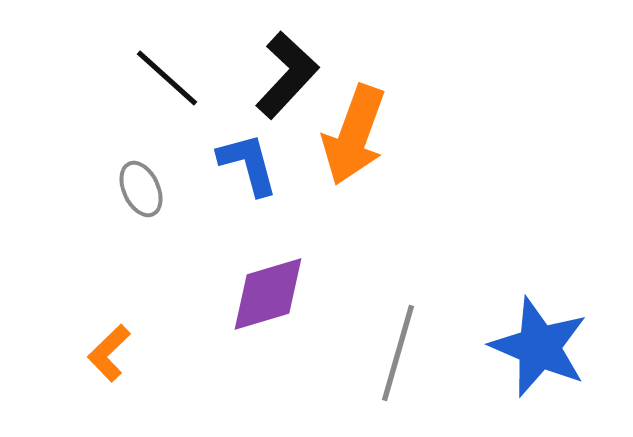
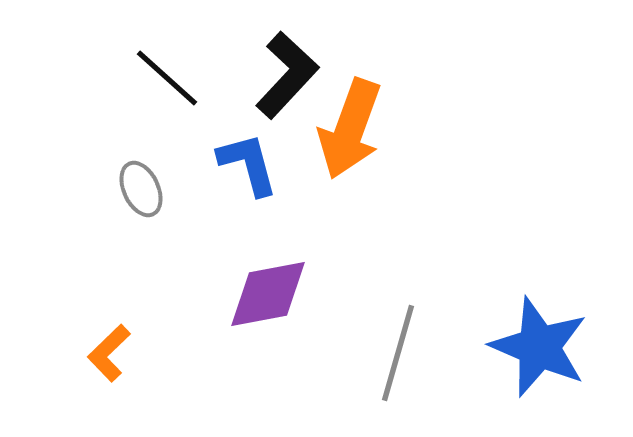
orange arrow: moved 4 px left, 6 px up
purple diamond: rotated 6 degrees clockwise
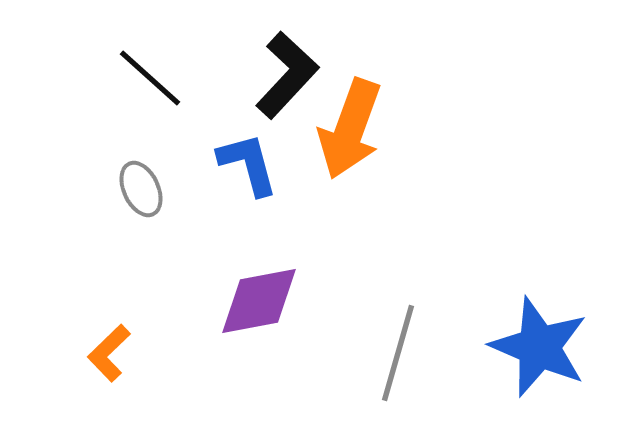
black line: moved 17 px left
purple diamond: moved 9 px left, 7 px down
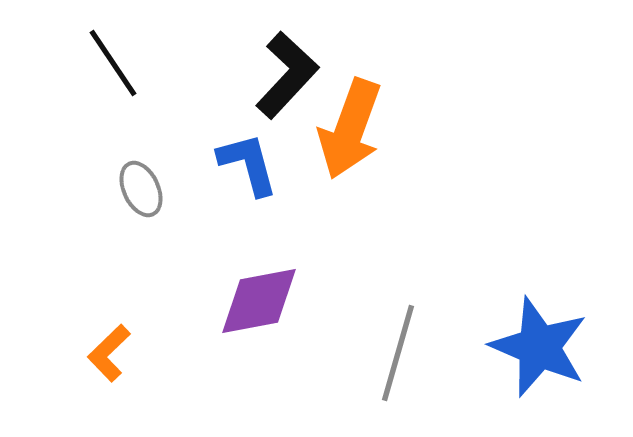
black line: moved 37 px left, 15 px up; rotated 14 degrees clockwise
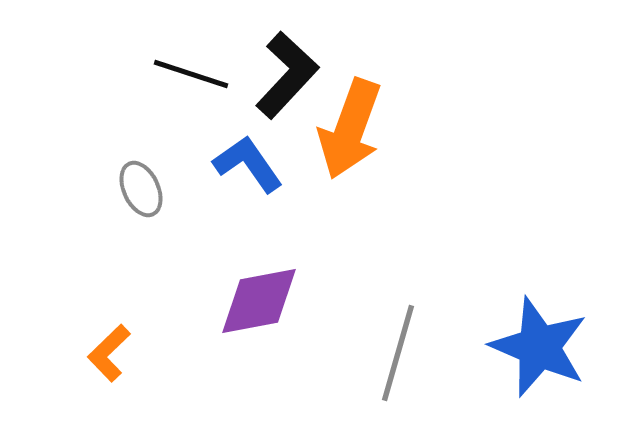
black line: moved 78 px right, 11 px down; rotated 38 degrees counterclockwise
blue L-shape: rotated 20 degrees counterclockwise
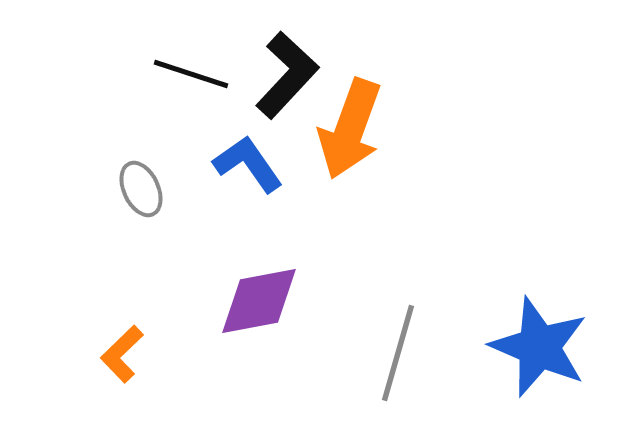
orange L-shape: moved 13 px right, 1 px down
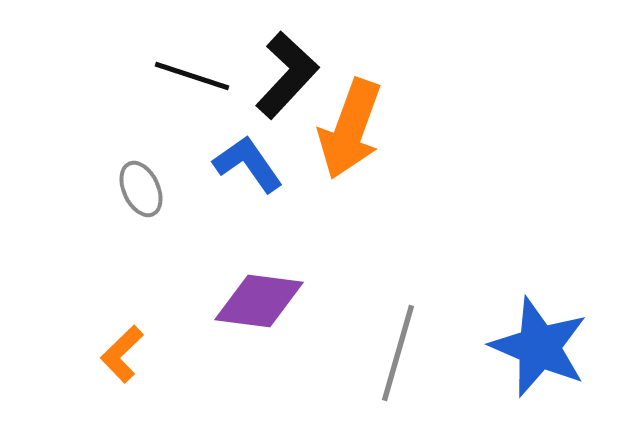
black line: moved 1 px right, 2 px down
purple diamond: rotated 18 degrees clockwise
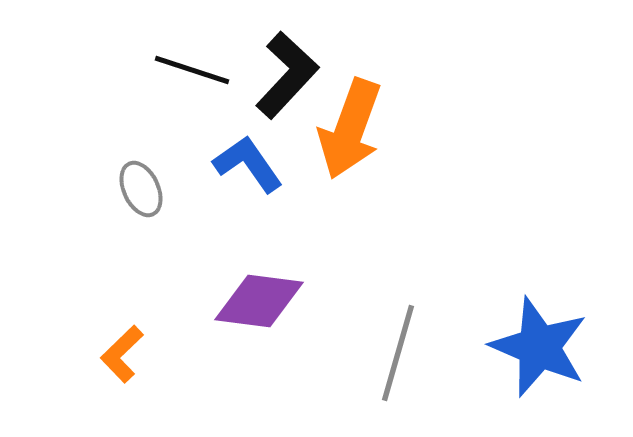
black line: moved 6 px up
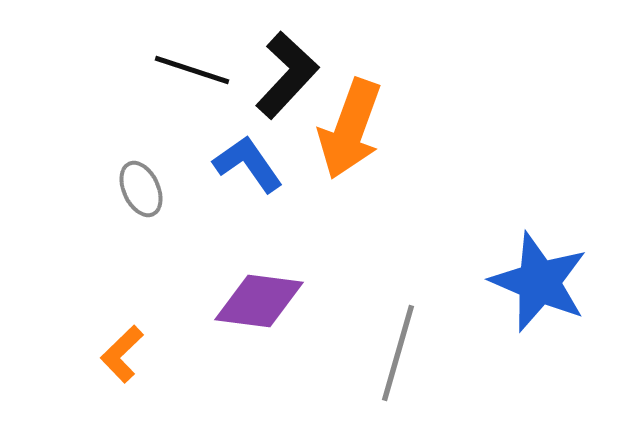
blue star: moved 65 px up
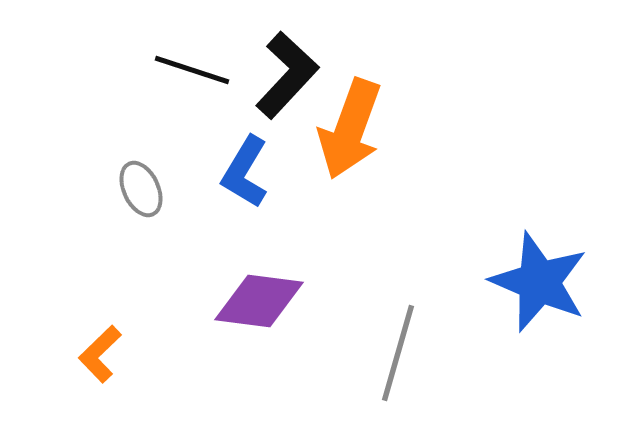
blue L-shape: moved 3 px left, 8 px down; rotated 114 degrees counterclockwise
orange L-shape: moved 22 px left
